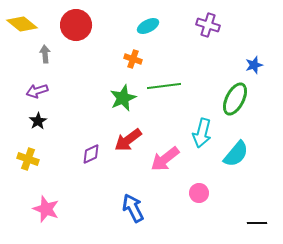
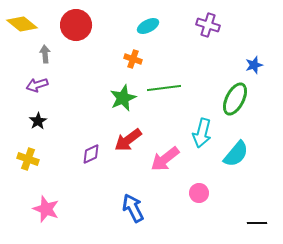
green line: moved 2 px down
purple arrow: moved 6 px up
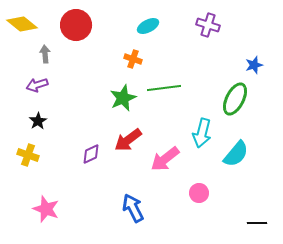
yellow cross: moved 4 px up
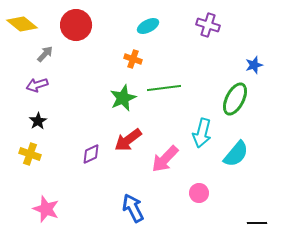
gray arrow: rotated 48 degrees clockwise
yellow cross: moved 2 px right, 1 px up
pink arrow: rotated 8 degrees counterclockwise
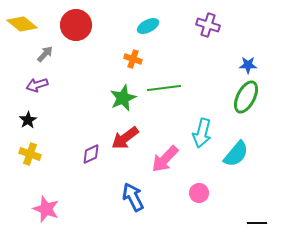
blue star: moved 6 px left; rotated 18 degrees clockwise
green ellipse: moved 11 px right, 2 px up
black star: moved 10 px left, 1 px up
red arrow: moved 3 px left, 2 px up
blue arrow: moved 11 px up
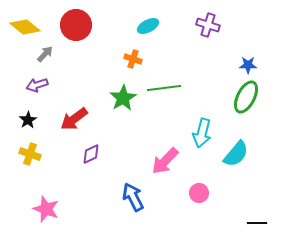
yellow diamond: moved 3 px right, 3 px down
green star: rotated 8 degrees counterclockwise
red arrow: moved 51 px left, 19 px up
pink arrow: moved 2 px down
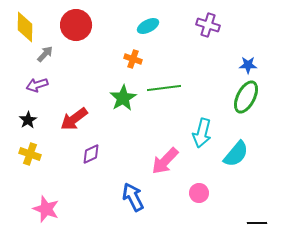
yellow diamond: rotated 52 degrees clockwise
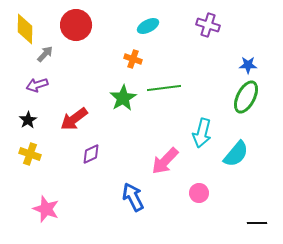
yellow diamond: moved 2 px down
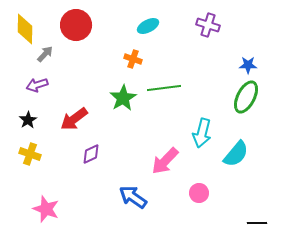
blue arrow: rotated 28 degrees counterclockwise
